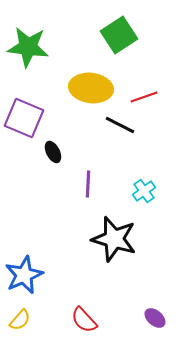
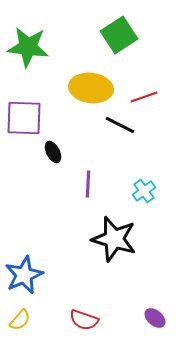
purple square: rotated 21 degrees counterclockwise
red semicircle: rotated 28 degrees counterclockwise
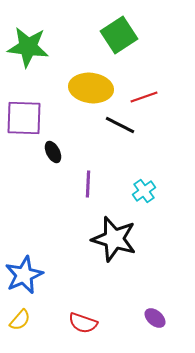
red semicircle: moved 1 px left, 3 px down
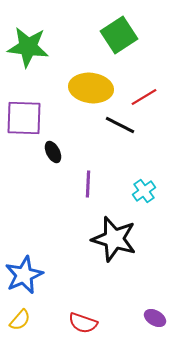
red line: rotated 12 degrees counterclockwise
purple ellipse: rotated 10 degrees counterclockwise
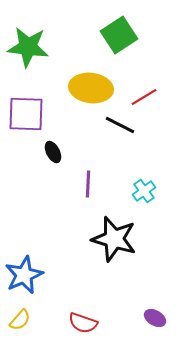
purple square: moved 2 px right, 4 px up
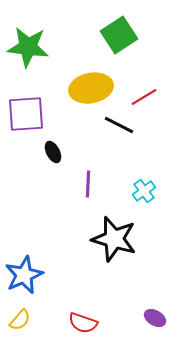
yellow ellipse: rotated 18 degrees counterclockwise
purple square: rotated 6 degrees counterclockwise
black line: moved 1 px left
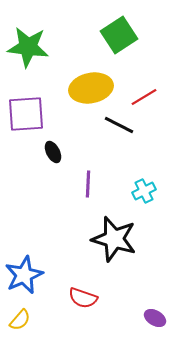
cyan cross: rotated 10 degrees clockwise
red semicircle: moved 25 px up
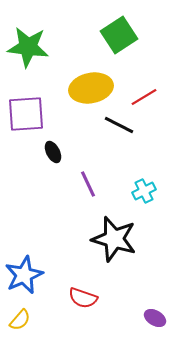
purple line: rotated 28 degrees counterclockwise
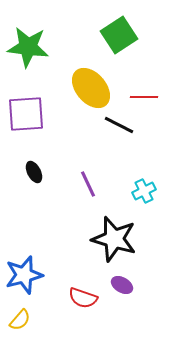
yellow ellipse: rotated 60 degrees clockwise
red line: rotated 32 degrees clockwise
black ellipse: moved 19 px left, 20 px down
blue star: rotated 9 degrees clockwise
purple ellipse: moved 33 px left, 33 px up
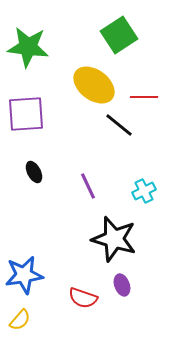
yellow ellipse: moved 3 px right, 3 px up; rotated 12 degrees counterclockwise
black line: rotated 12 degrees clockwise
purple line: moved 2 px down
blue star: rotated 6 degrees clockwise
purple ellipse: rotated 40 degrees clockwise
